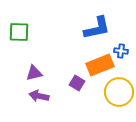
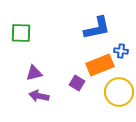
green square: moved 2 px right, 1 px down
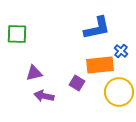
green square: moved 4 px left, 1 px down
blue cross: rotated 32 degrees clockwise
orange rectangle: rotated 16 degrees clockwise
purple arrow: moved 5 px right
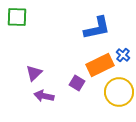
green square: moved 17 px up
blue cross: moved 2 px right, 4 px down
orange rectangle: rotated 20 degrees counterclockwise
purple triangle: rotated 30 degrees counterclockwise
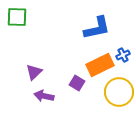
blue cross: rotated 24 degrees clockwise
purple triangle: moved 1 px up
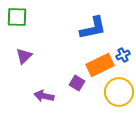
blue L-shape: moved 4 px left
purple triangle: moved 10 px left, 16 px up
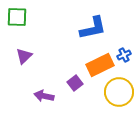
blue cross: moved 1 px right
purple square: moved 2 px left; rotated 21 degrees clockwise
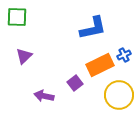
yellow circle: moved 3 px down
